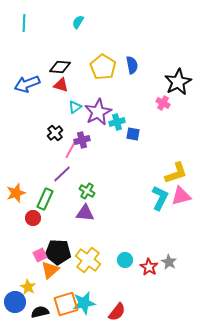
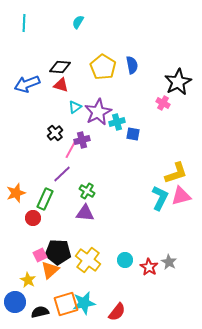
yellow star: moved 7 px up
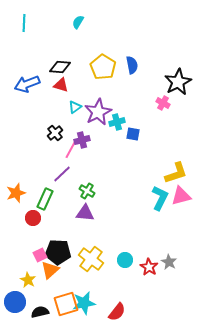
yellow cross: moved 3 px right, 1 px up
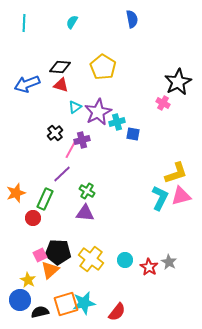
cyan semicircle: moved 6 px left
blue semicircle: moved 46 px up
blue circle: moved 5 px right, 2 px up
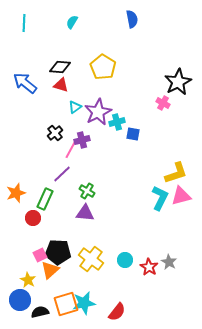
blue arrow: moved 2 px left, 1 px up; rotated 60 degrees clockwise
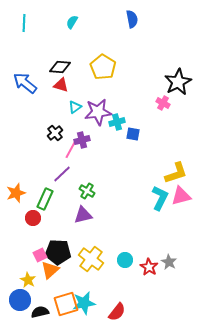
purple star: rotated 20 degrees clockwise
purple triangle: moved 2 px left, 2 px down; rotated 18 degrees counterclockwise
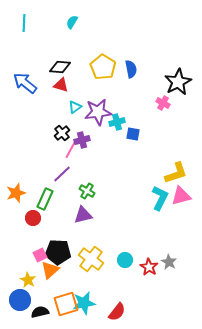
blue semicircle: moved 1 px left, 50 px down
black cross: moved 7 px right
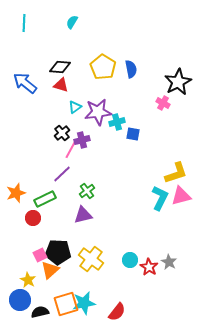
green cross: rotated 21 degrees clockwise
green rectangle: rotated 40 degrees clockwise
cyan circle: moved 5 px right
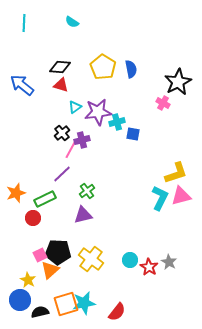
cyan semicircle: rotated 88 degrees counterclockwise
blue arrow: moved 3 px left, 2 px down
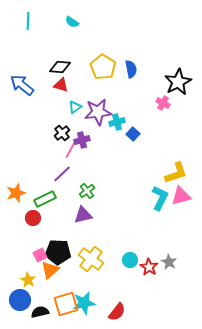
cyan line: moved 4 px right, 2 px up
blue square: rotated 32 degrees clockwise
